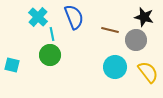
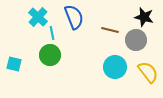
cyan line: moved 1 px up
cyan square: moved 2 px right, 1 px up
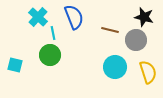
cyan line: moved 1 px right
cyan square: moved 1 px right, 1 px down
yellow semicircle: rotated 20 degrees clockwise
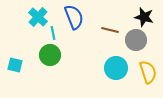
cyan circle: moved 1 px right, 1 px down
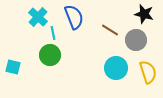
black star: moved 3 px up
brown line: rotated 18 degrees clockwise
cyan square: moved 2 px left, 2 px down
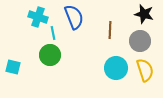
cyan cross: rotated 24 degrees counterclockwise
brown line: rotated 60 degrees clockwise
gray circle: moved 4 px right, 1 px down
yellow semicircle: moved 3 px left, 2 px up
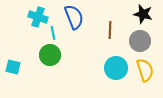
black star: moved 1 px left
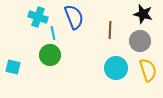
yellow semicircle: moved 3 px right
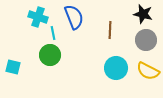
gray circle: moved 6 px right, 1 px up
yellow semicircle: moved 1 px down; rotated 135 degrees clockwise
